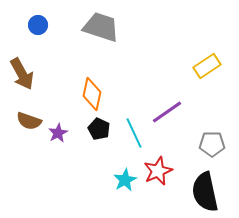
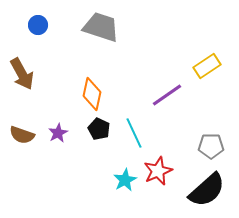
purple line: moved 17 px up
brown semicircle: moved 7 px left, 14 px down
gray pentagon: moved 1 px left, 2 px down
black semicircle: moved 2 px right, 2 px up; rotated 120 degrees counterclockwise
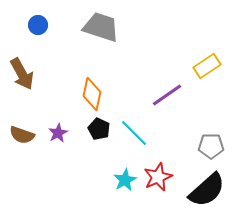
cyan line: rotated 20 degrees counterclockwise
red star: moved 6 px down
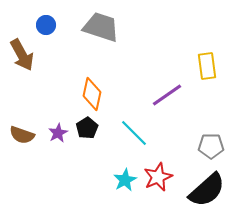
blue circle: moved 8 px right
yellow rectangle: rotated 64 degrees counterclockwise
brown arrow: moved 19 px up
black pentagon: moved 12 px left, 1 px up; rotated 15 degrees clockwise
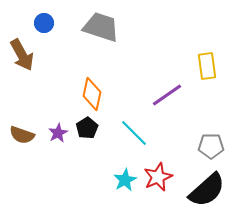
blue circle: moved 2 px left, 2 px up
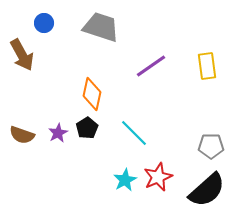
purple line: moved 16 px left, 29 px up
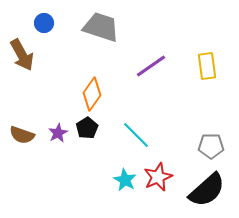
orange diamond: rotated 24 degrees clockwise
cyan line: moved 2 px right, 2 px down
cyan star: rotated 15 degrees counterclockwise
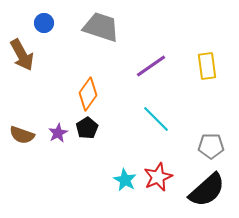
orange diamond: moved 4 px left
cyan line: moved 20 px right, 16 px up
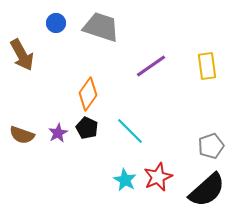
blue circle: moved 12 px right
cyan line: moved 26 px left, 12 px down
black pentagon: rotated 15 degrees counterclockwise
gray pentagon: rotated 20 degrees counterclockwise
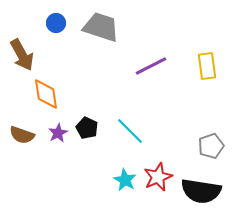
purple line: rotated 8 degrees clockwise
orange diamond: moved 42 px left; rotated 44 degrees counterclockwise
black semicircle: moved 6 px left, 1 px down; rotated 51 degrees clockwise
